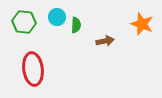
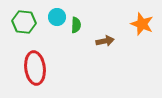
red ellipse: moved 2 px right, 1 px up
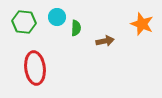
green semicircle: moved 3 px down
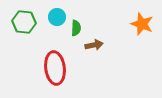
brown arrow: moved 11 px left, 4 px down
red ellipse: moved 20 px right
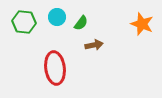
green semicircle: moved 5 px right, 5 px up; rotated 35 degrees clockwise
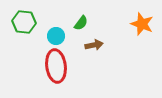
cyan circle: moved 1 px left, 19 px down
red ellipse: moved 1 px right, 2 px up
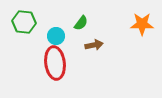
orange star: rotated 20 degrees counterclockwise
red ellipse: moved 1 px left, 3 px up
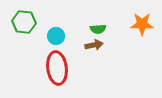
green semicircle: moved 17 px right, 6 px down; rotated 49 degrees clockwise
red ellipse: moved 2 px right, 5 px down
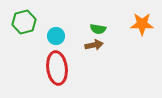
green hexagon: rotated 20 degrees counterclockwise
green semicircle: rotated 14 degrees clockwise
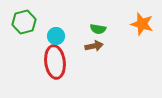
orange star: rotated 15 degrees clockwise
brown arrow: moved 1 px down
red ellipse: moved 2 px left, 6 px up
